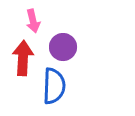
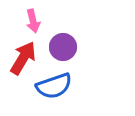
red arrow: rotated 28 degrees clockwise
blue semicircle: rotated 69 degrees clockwise
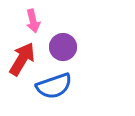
red arrow: moved 1 px left, 1 px down
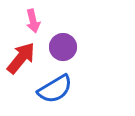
red arrow: moved 1 px left, 1 px up; rotated 8 degrees clockwise
blue semicircle: moved 1 px right, 3 px down; rotated 12 degrees counterclockwise
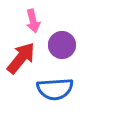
purple circle: moved 1 px left, 2 px up
blue semicircle: rotated 27 degrees clockwise
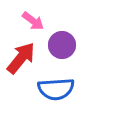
pink arrow: rotated 40 degrees counterclockwise
blue semicircle: moved 1 px right
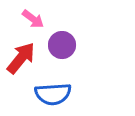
pink arrow: moved 2 px up
blue semicircle: moved 3 px left, 5 px down
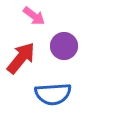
pink arrow: moved 1 px right, 3 px up
purple circle: moved 2 px right, 1 px down
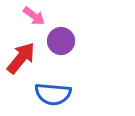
purple circle: moved 3 px left, 5 px up
blue semicircle: rotated 9 degrees clockwise
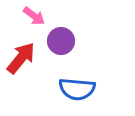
blue semicircle: moved 24 px right, 5 px up
